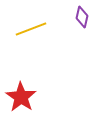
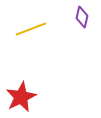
red star: rotated 12 degrees clockwise
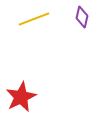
yellow line: moved 3 px right, 10 px up
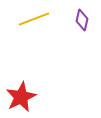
purple diamond: moved 3 px down
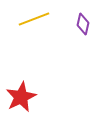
purple diamond: moved 1 px right, 4 px down
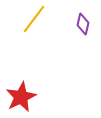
yellow line: rotated 32 degrees counterclockwise
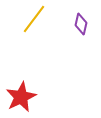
purple diamond: moved 2 px left
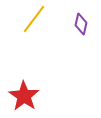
red star: moved 3 px right, 1 px up; rotated 12 degrees counterclockwise
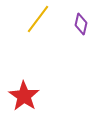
yellow line: moved 4 px right
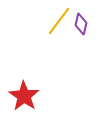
yellow line: moved 21 px right, 2 px down
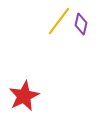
red star: rotated 12 degrees clockwise
